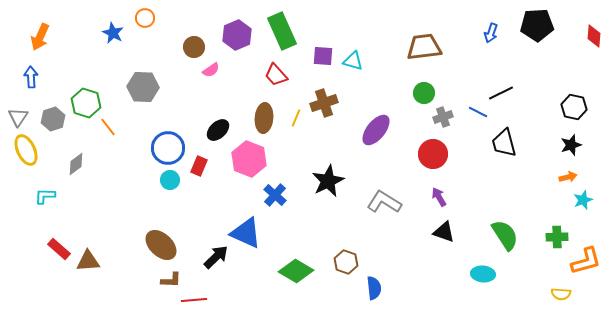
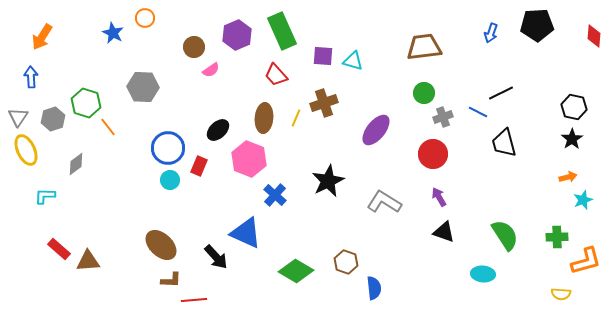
orange arrow at (40, 37): moved 2 px right; rotated 8 degrees clockwise
black star at (571, 145): moved 1 px right, 6 px up; rotated 15 degrees counterclockwise
black arrow at (216, 257): rotated 92 degrees clockwise
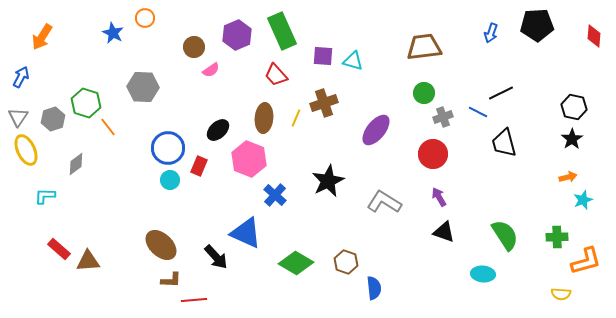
blue arrow at (31, 77): moved 10 px left; rotated 30 degrees clockwise
green diamond at (296, 271): moved 8 px up
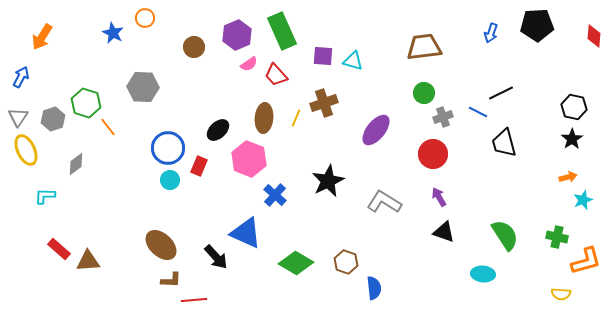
pink semicircle at (211, 70): moved 38 px right, 6 px up
green cross at (557, 237): rotated 15 degrees clockwise
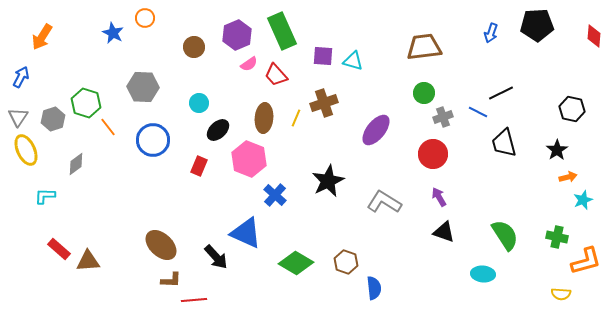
black hexagon at (574, 107): moved 2 px left, 2 px down
black star at (572, 139): moved 15 px left, 11 px down
blue circle at (168, 148): moved 15 px left, 8 px up
cyan circle at (170, 180): moved 29 px right, 77 px up
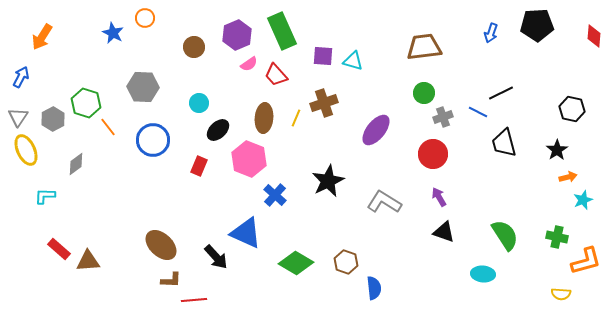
gray hexagon at (53, 119): rotated 10 degrees counterclockwise
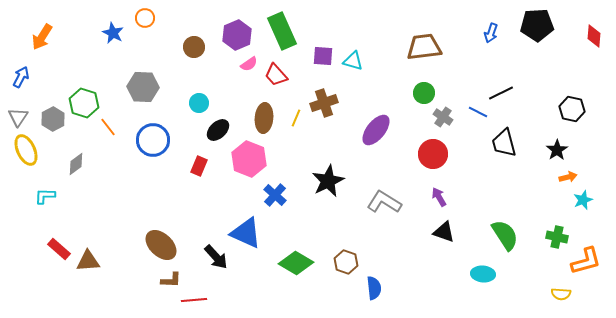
green hexagon at (86, 103): moved 2 px left
gray cross at (443, 117): rotated 36 degrees counterclockwise
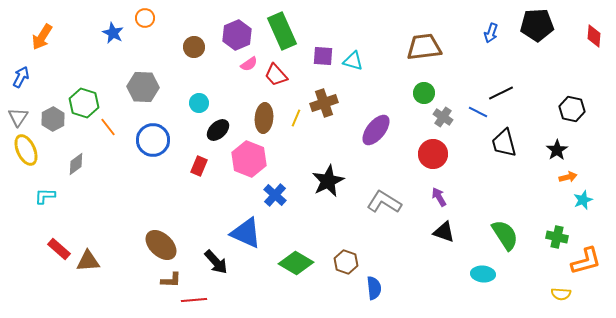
black arrow at (216, 257): moved 5 px down
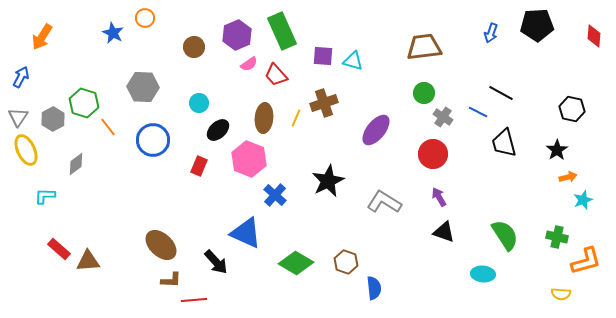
black line at (501, 93): rotated 55 degrees clockwise
